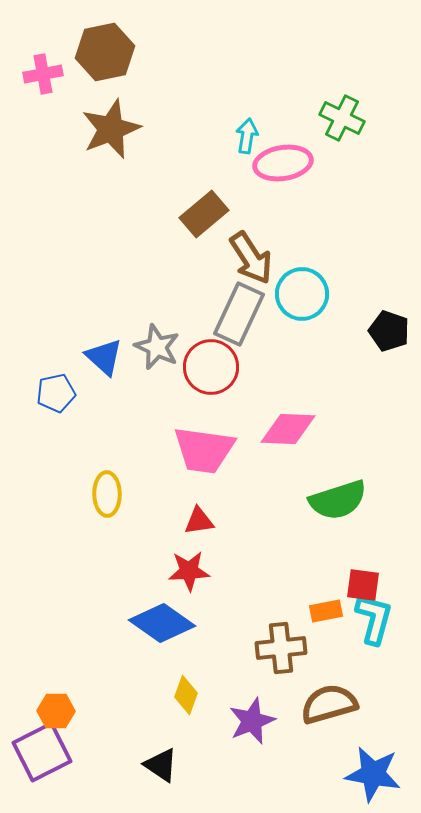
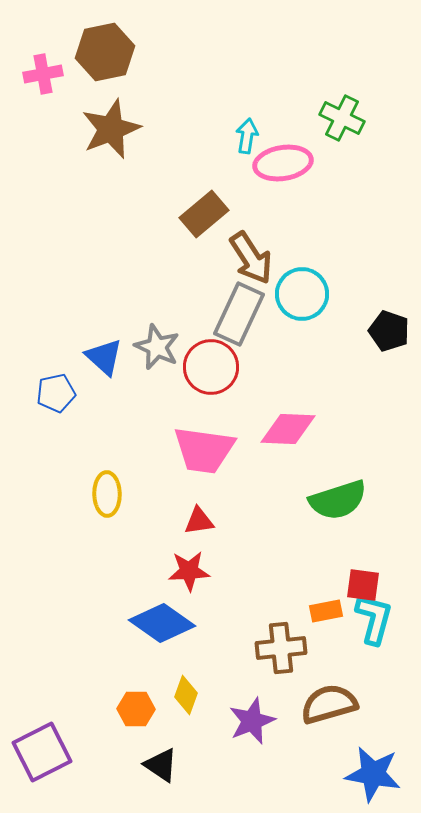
orange hexagon: moved 80 px right, 2 px up
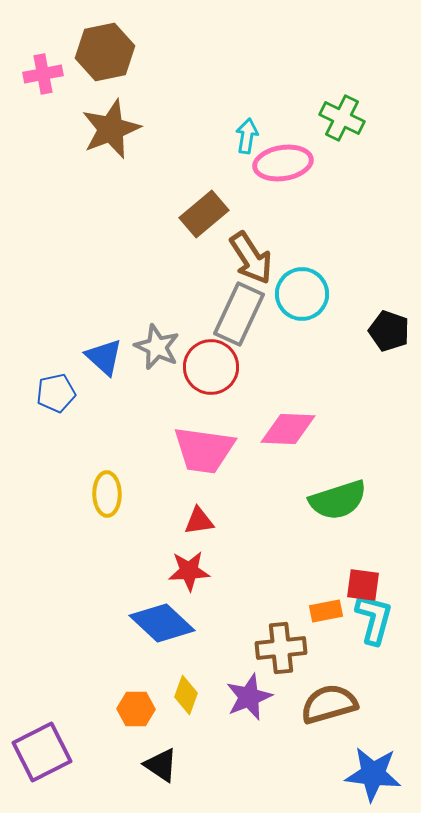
blue diamond: rotated 8 degrees clockwise
purple star: moved 3 px left, 24 px up
blue star: rotated 4 degrees counterclockwise
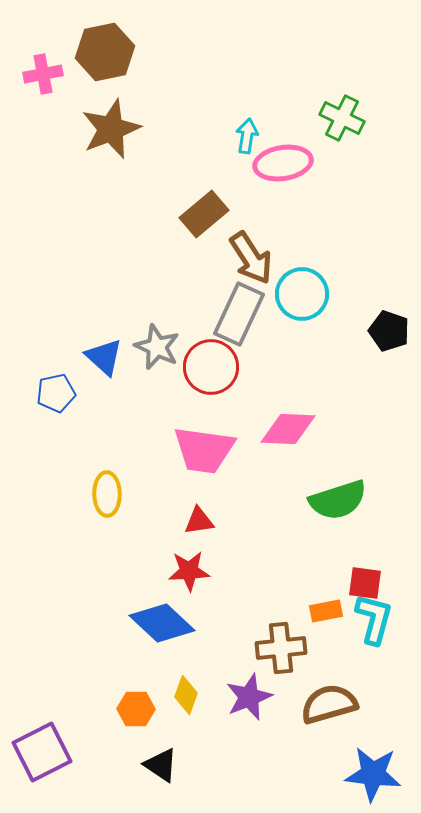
red square: moved 2 px right, 2 px up
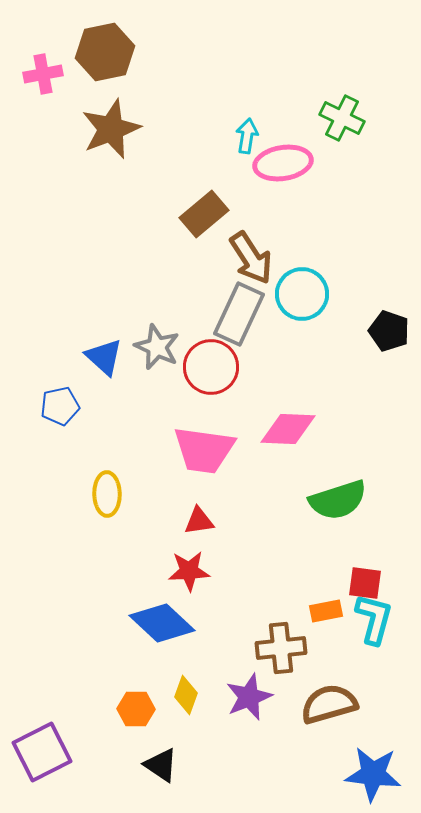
blue pentagon: moved 4 px right, 13 px down
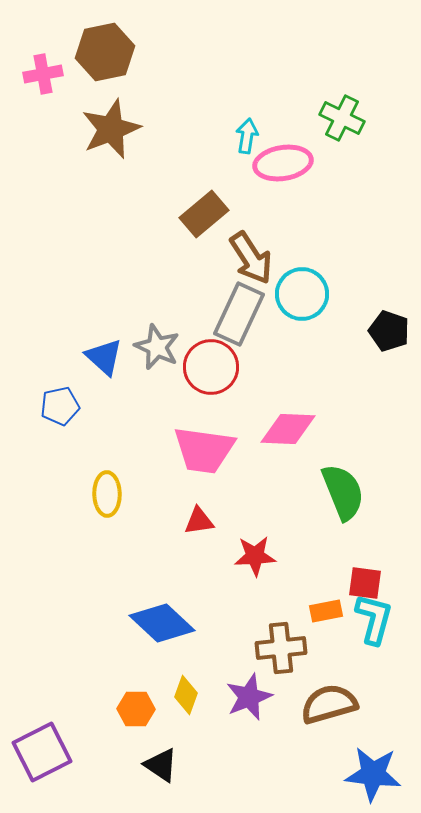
green semicircle: moved 5 px right, 8 px up; rotated 94 degrees counterclockwise
red star: moved 66 px right, 15 px up
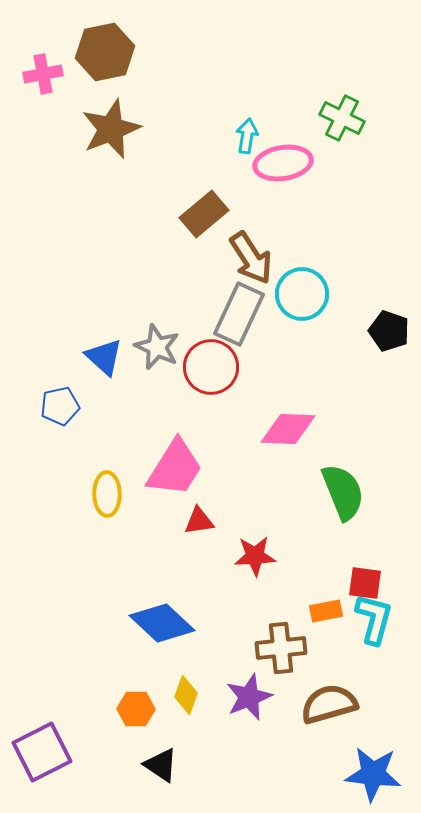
pink trapezoid: moved 29 px left, 18 px down; rotated 66 degrees counterclockwise
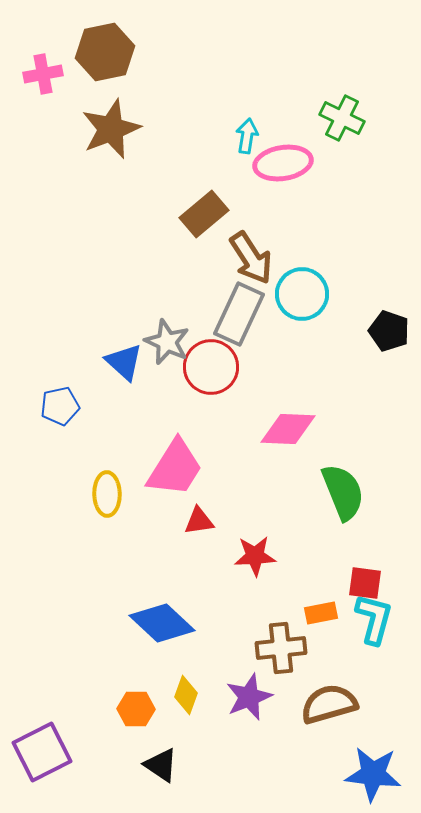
gray star: moved 10 px right, 5 px up
blue triangle: moved 20 px right, 5 px down
orange rectangle: moved 5 px left, 2 px down
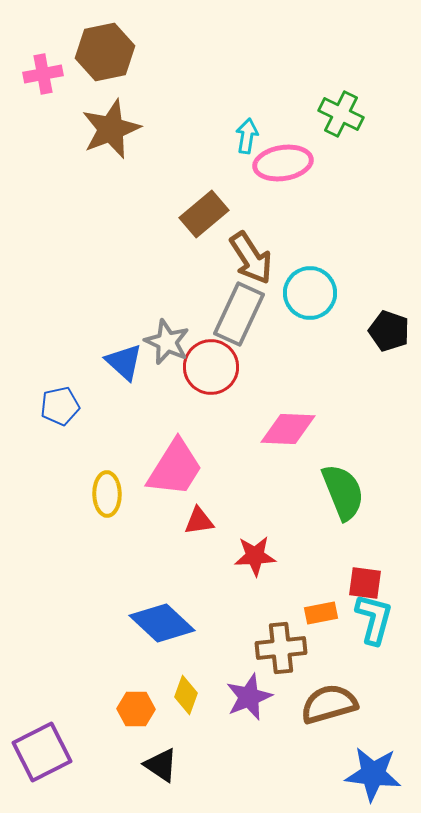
green cross: moved 1 px left, 4 px up
cyan circle: moved 8 px right, 1 px up
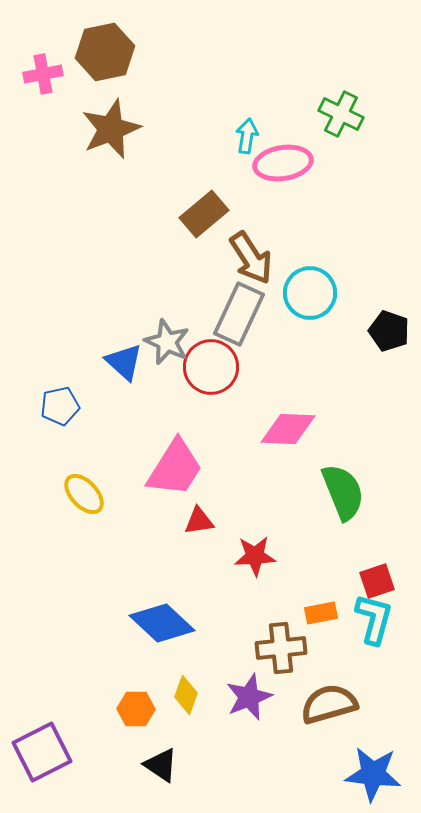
yellow ellipse: moved 23 px left; rotated 42 degrees counterclockwise
red square: moved 12 px right, 2 px up; rotated 27 degrees counterclockwise
